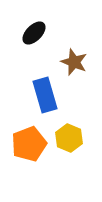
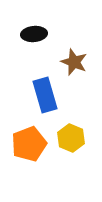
black ellipse: moved 1 px down; rotated 40 degrees clockwise
yellow hexagon: moved 2 px right
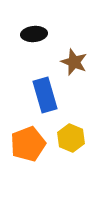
orange pentagon: moved 1 px left
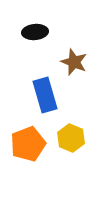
black ellipse: moved 1 px right, 2 px up
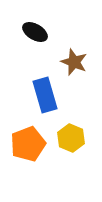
black ellipse: rotated 35 degrees clockwise
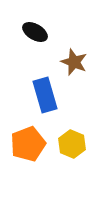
yellow hexagon: moved 1 px right, 6 px down
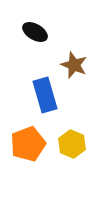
brown star: moved 3 px down
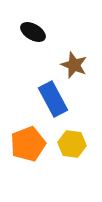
black ellipse: moved 2 px left
blue rectangle: moved 8 px right, 4 px down; rotated 12 degrees counterclockwise
yellow hexagon: rotated 16 degrees counterclockwise
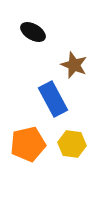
orange pentagon: rotated 8 degrees clockwise
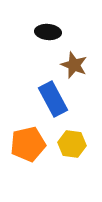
black ellipse: moved 15 px right; rotated 25 degrees counterclockwise
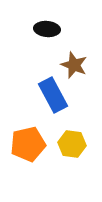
black ellipse: moved 1 px left, 3 px up
blue rectangle: moved 4 px up
